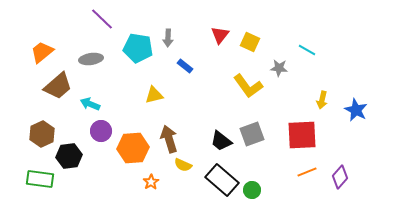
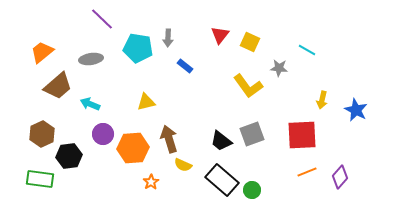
yellow triangle: moved 8 px left, 7 px down
purple circle: moved 2 px right, 3 px down
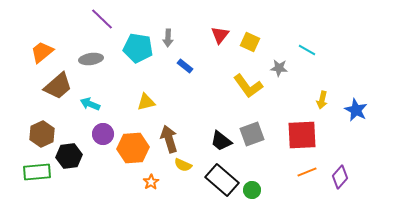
green rectangle: moved 3 px left, 7 px up; rotated 12 degrees counterclockwise
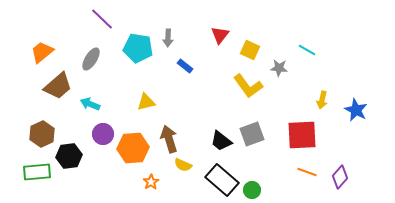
yellow square: moved 8 px down
gray ellipse: rotated 50 degrees counterclockwise
orange line: rotated 42 degrees clockwise
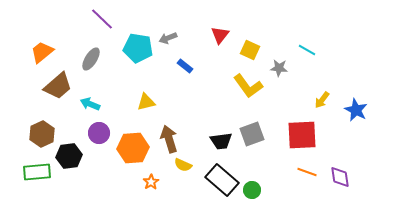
gray arrow: rotated 66 degrees clockwise
yellow arrow: rotated 24 degrees clockwise
purple circle: moved 4 px left, 1 px up
black trapezoid: rotated 45 degrees counterclockwise
purple diamond: rotated 50 degrees counterclockwise
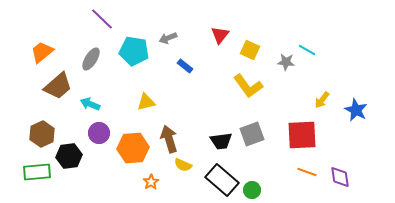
cyan pentagon: moved 4 px left, 3 px down
gray star: moved 7 px right, 6 px up
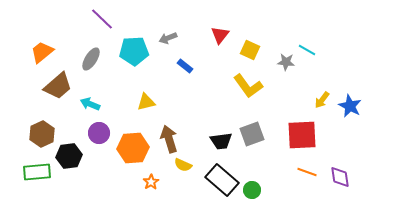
cyan pentagon: rotated 12 degrees counterclockwise
blue star: moved 6 px left, 4 px up
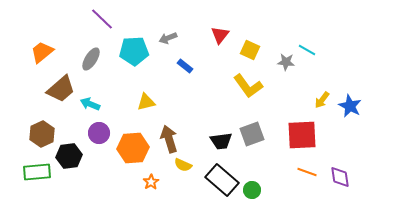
brown trapezoid: moved 3 px right, 3 px down
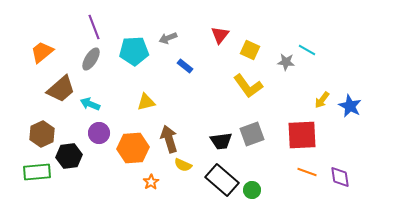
purple line: moved 8 px left, 8 px down; rotated 25 degrees clockwise
